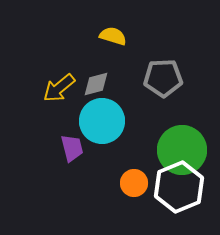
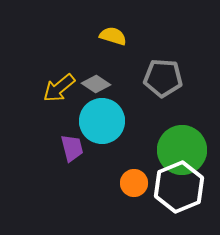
gray pentagon: rotated 6 degrees clockwise
gray diamond: rotated 48 degrees clockwise
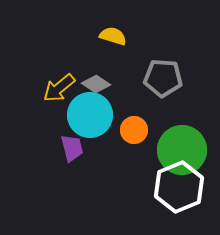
cyan circle: moved 12 px left, 6 px up
orange circle: moved 53 px up
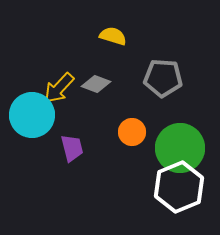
gray diamond: rotated 12 degrees counterclockwise
yellow arrow: rotated 8 degrees counterclockwise
cyan circle: moved 58 px left
orange circle: moved 2 px left, 2 px down
green circle: moved 2 px left, 2 px up
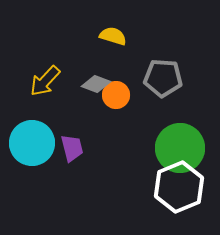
yellow arrow: moved 14 px left, 7 px up
cyan circle: moved 28 px down
orange circle: moved 16 px left, 37 px up
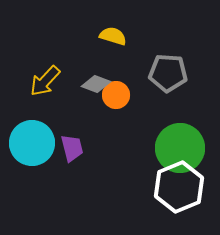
gray pentagon: moved 5 px right, 5 px up
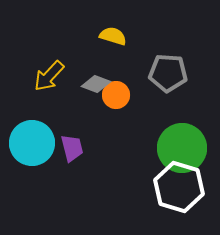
yellow arrow: moved 4 px right, 5 px up
green circle: moved 2 px right
white hexagon: rotated 21 degrees counterclockwise
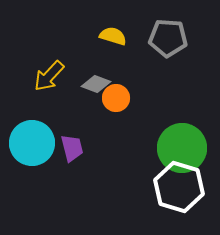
gray pentagon: moved 35 px up
orange circle: moved 3 px down
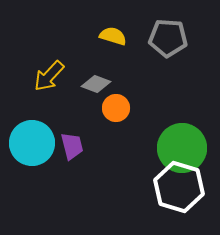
orange circle: moved 10 px down
purple trapezoid: moved 2 px up
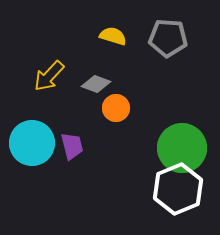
white hexagon: moved 1 px left, 2 px down; rotated 21 degrees clockwise
